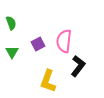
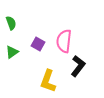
purple square: rotated 32 degrees counterclockwise
green triangle: rotated 24 degrees clockwise
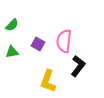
green semicircle: moved 1 px right, 2 px down; rotated 64 degrees clockwise
green triangle: rotated 24 degrees clockwise
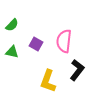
purple square: moved 2 px left
green triangle: rotated 24 degrees clockwise
black L-shape: moved 1 px left, 4 px down
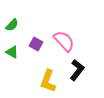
pink semicircle: rotated 130 degrees clockwise
green triangle: rotated 16 degrees clockwise
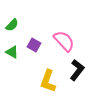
purple square: moved 2 px left, 1 px down
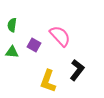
green semicircle: rotated 144 degrees clockwise
pink semicircle: moved 4 px left, 5 px up
green triangle: rotated 24 degrees counterclockwise
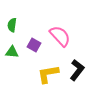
yellow L-shape: moved 7 px up; rotated 60 degrees clockwise
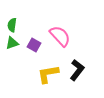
green triangle: moved 9 px up; rotated 24 degrees counterclockwise
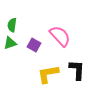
green triangle: moved 2 px left
black L-shape: rotated 35 degrees counterclockwise
